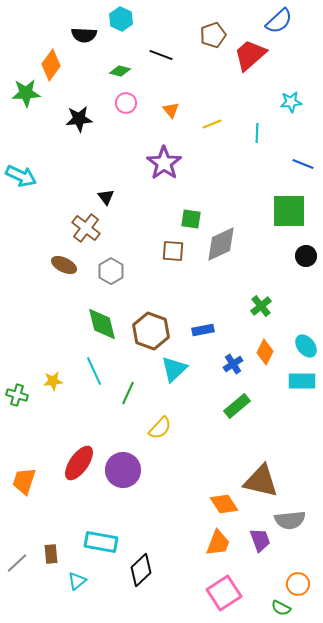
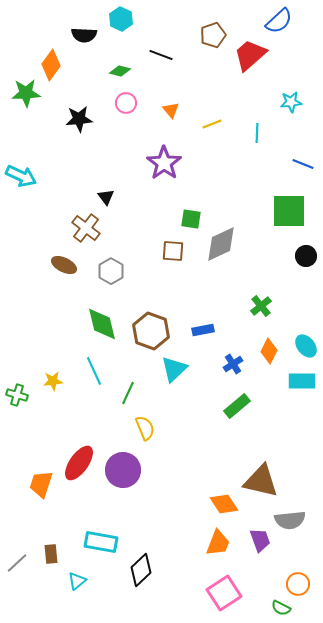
orange diamond at (265, 352): moved 4 px right, 1 px up
yellow semicircle at (160, 428): moved 15 px left; rotated 65 degrees counterclockwise
orange trapezoid at (24, 481): moved 17 px right, 3 px down
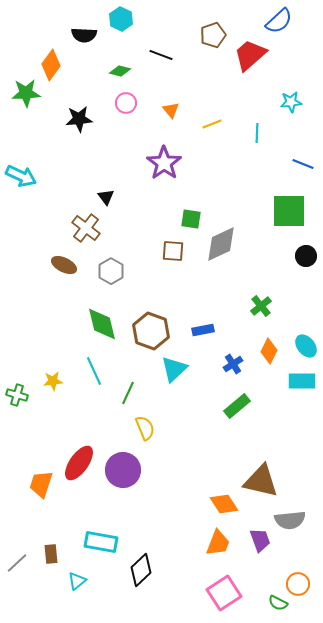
green semicircle at (281, 608): moved 3 px left, 5 px up
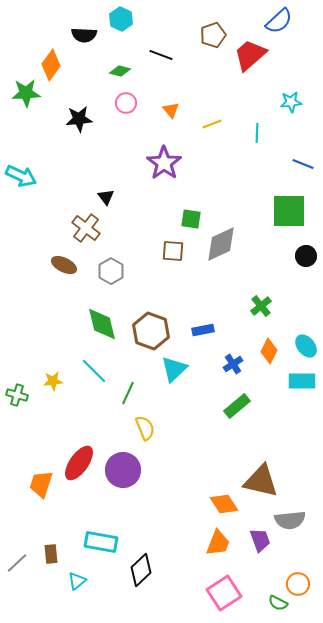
cyan line at (94, 371): rotated 20 degrees counterclockwise
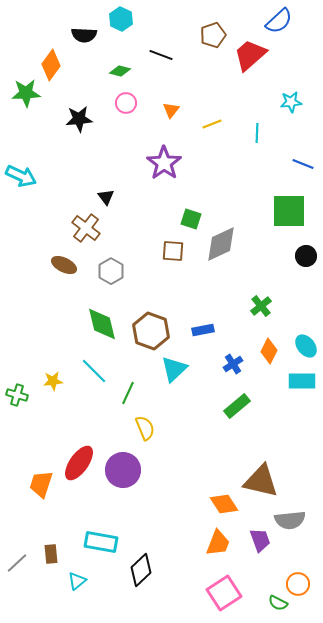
orange triangle at (171, 110): rotated 18 degrees clockwise
green square at (191, 219): rotated 10 degrees clockwise
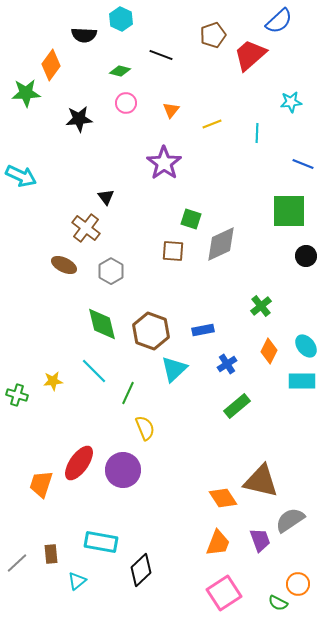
blue cross at (233, 364): moved 6 px left
orange diamond at (224, 504): moved 1 px left, 6 px up
gray semicircle at (290, 520): rotated 152 degrees clockwise
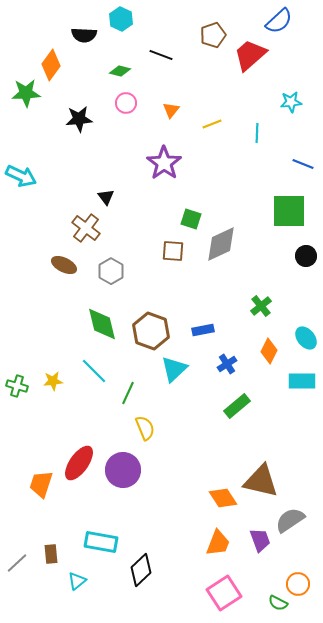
cyan ellipse at (306, 346): moved 8 px up
green cross at (17, 395): moved 9 px up
